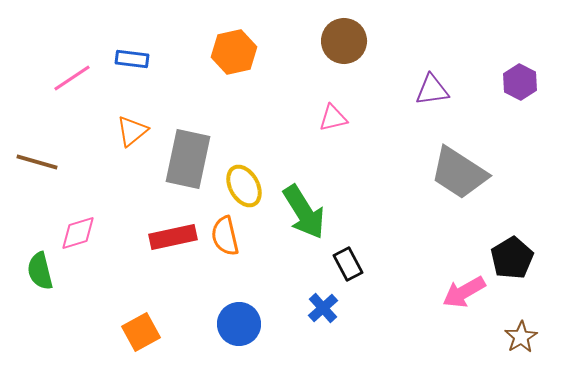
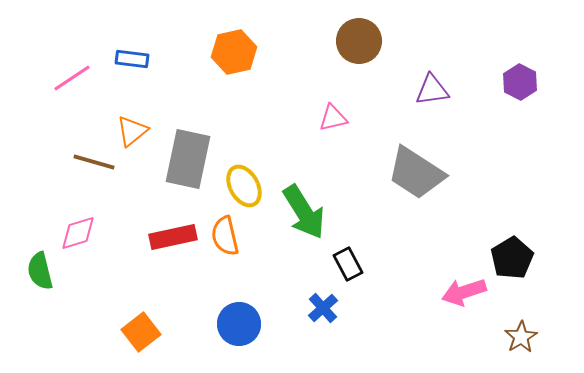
brown circle: moved 15 px right
brown line: moved 57 px right
gray trapezoid: moved 43 px left
pink arrow: rotated 12 degrees clockwise
orange square: rotated 9 degrees counterclockwise
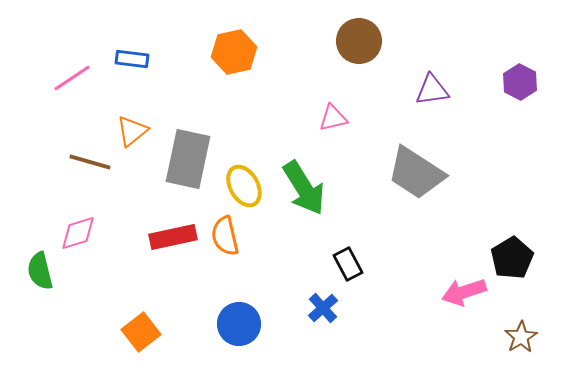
brown line: moved 4 px left
green arrow: moved 24 px up
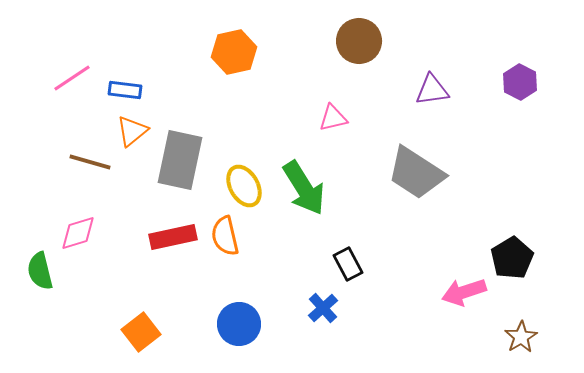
blue rectangle: moved 7 px left, 31 px down
gray rectangle: moved 8 px left, 1 px down
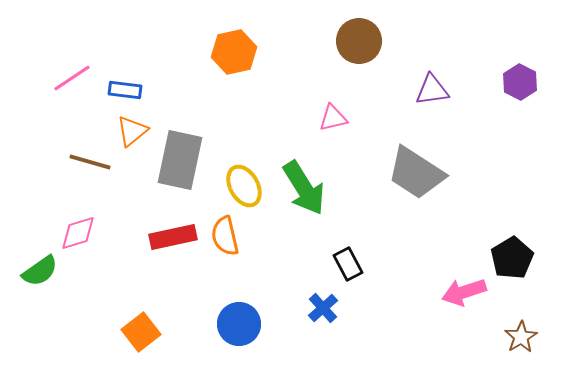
green semicircle: rotated 111 degrees counterclockwise
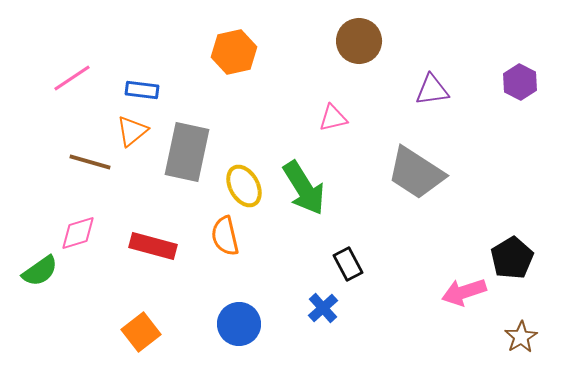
blue rectangle: moved 17 px right
gray rectangle: moved 7 px right, 8 px up
red rectangle: moved 20 px left, 9 px down; rotated 27 degrees clockwise
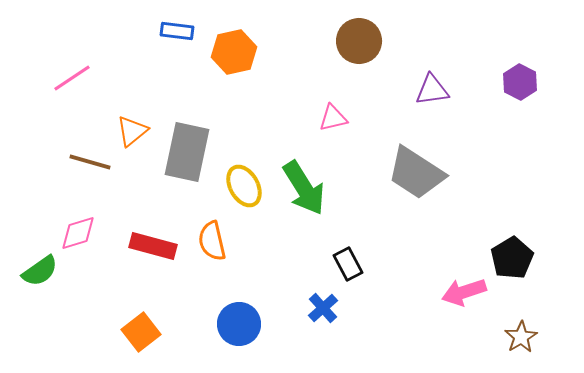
blue rectangle: moved 35 px right, 59 px up
orange semicircle: moved 13 px left, 5 px down
